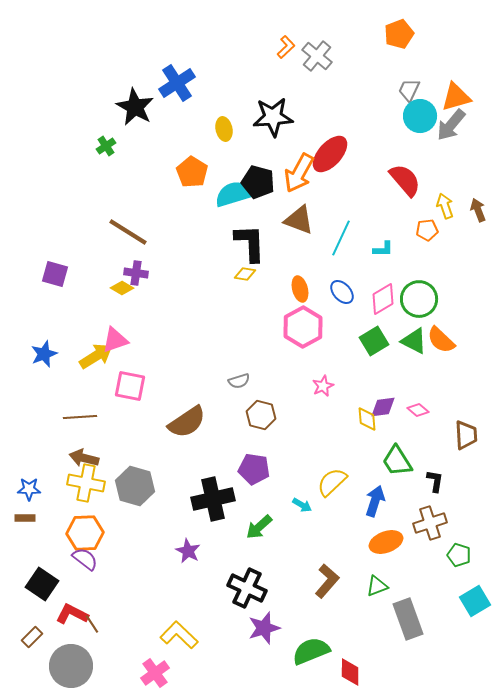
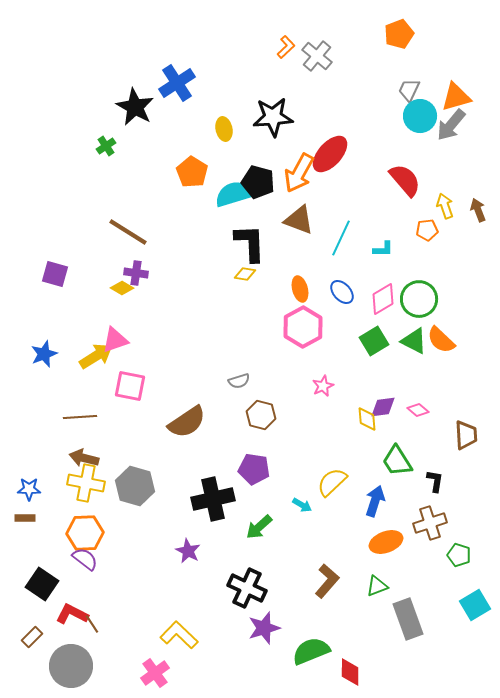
cyan square at (475, 601): moved 4 px down
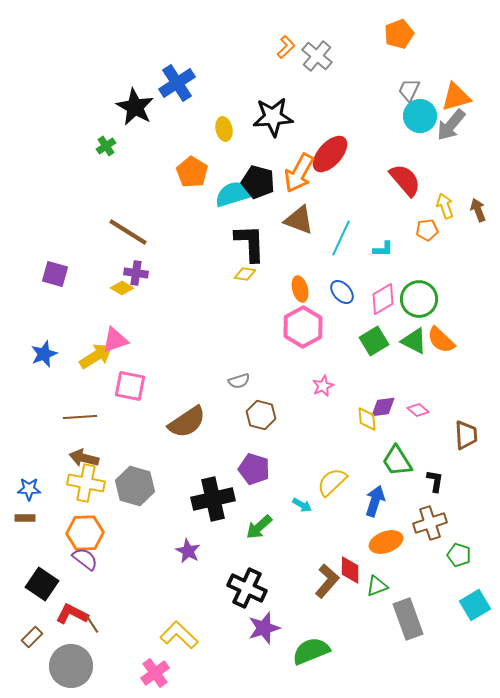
purple pentagon at (254, 469): rotated 8 degrees clockwise
red diamond at (350, 672): moved 102 px up
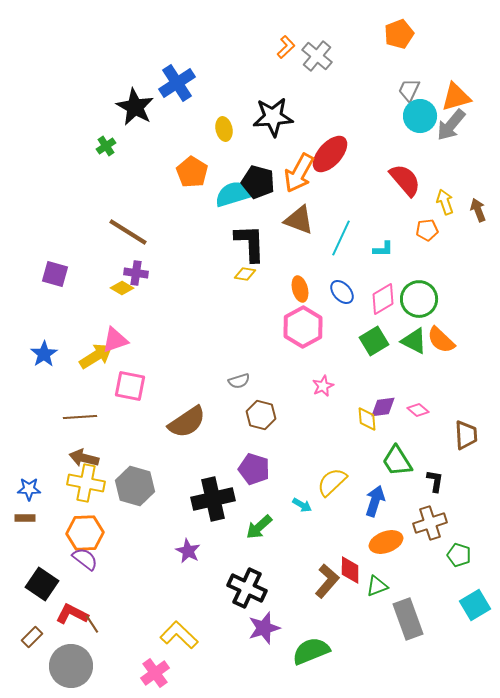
yellow arrow at (445, 206): moved 4 px up
blue star at (44, 354): rotated 12 degrees counterclockwise
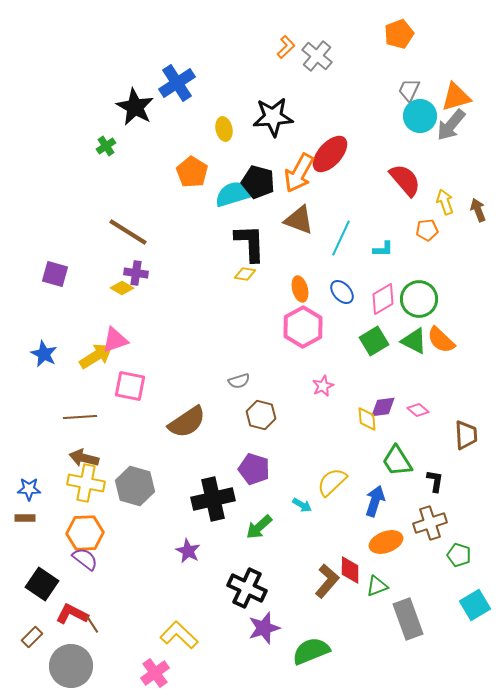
blue star at (44, 354): rotated 12 degrees counterclockwise
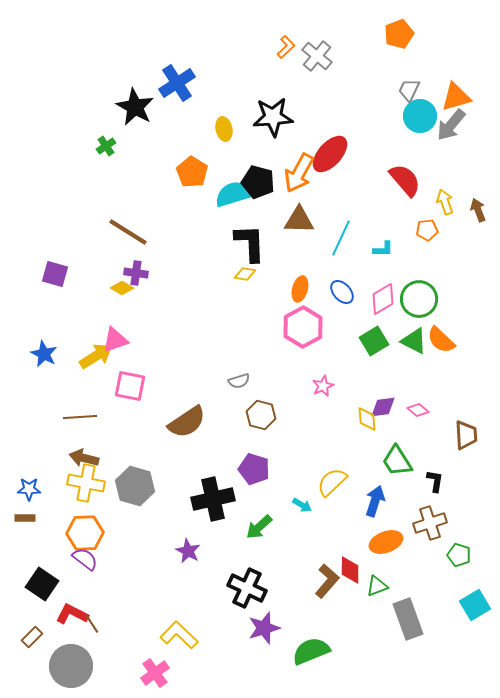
brown triangle at (299, 220): rotated 20 degrees counterclockwise
orange ellipse at (300, 289): rotated 30 degrees clockwise
